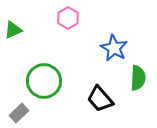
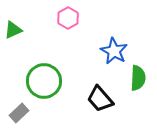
blue star: moved 3 px down
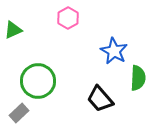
green circle: moved 6 px left
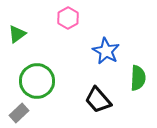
green triangle: moved 4 px right, 4 px down; rotated 12 degrees counterclockwise
blue star: moved 8 px left
green circle: moved 1 px left
black trapezoid: moved 2 px left, 1 px down
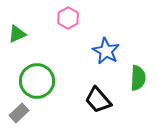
green triangle: rotated 12 degrees clockwise
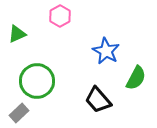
pink hexagon: moved 8 px left, 2 px up
green semicircle: moved 2 px left; rotated 25 degrees clockwise
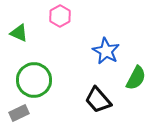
green triangle: moved 2 px right, 1 px up; rotated 48 degrees clockwise
green circle: moved 3 px left, 1 px up
gray rectangle: rotated 18 degrees clockwise
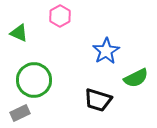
blue star: rotated 12 degrees clockwise
green semicircle: rotated 35 degrees clockwise
black trapezoid: rotated 32 degrees counterclockwise
gray rectangle: moved 1 px right
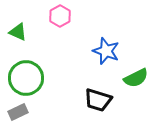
green triangle: moved 1 px left, 1 px up
blue star: rotated 20 degrees counterclockwise
green circle: moved 8 px left, 2 px up
gray rectangle: moved 2 px left, 1 px up
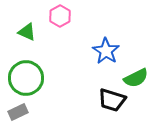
green triangle: moved 9 px right
blue star: rotated 12 degrees clockwise
black trapezoid: moved 14 px right
